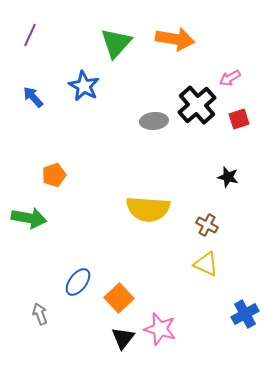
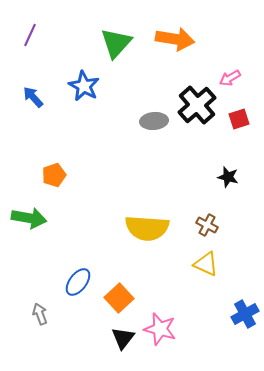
yellow semicircle: moved 1 px left, 19 px down
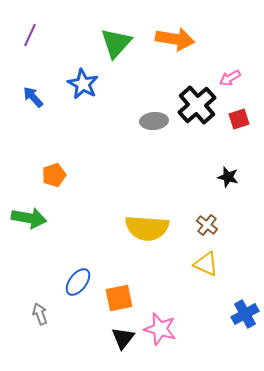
blue star: moved 1 px left, 2 px up
brown cross: rotated 10 degrees clockwise
orange square: rotated 32 degrees clockwise
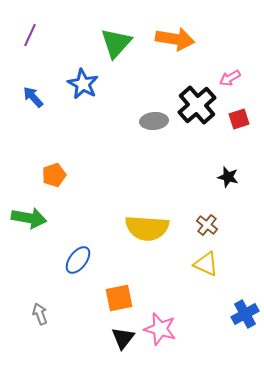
blue ellipse: moved 22 px up
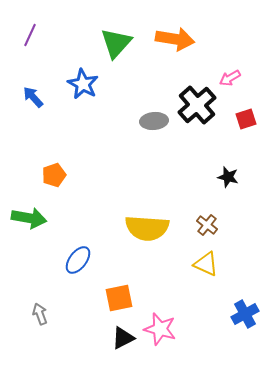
red square: moved 7 px right
black triangle: rotated 25 degrees clockwise
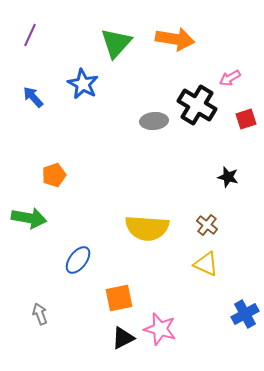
black cross: rotated 18 degrees counterclockwise
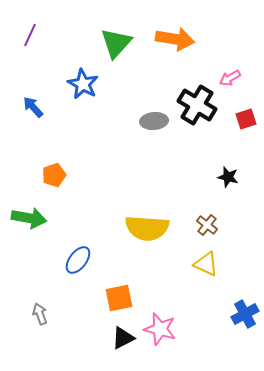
blue arrow: moved 10 px down
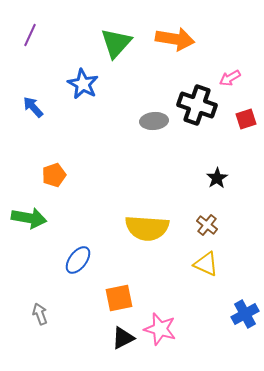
black cross: rotated 12 degrees counterclockwise
black star: moved 11 px left, 1 px down; rotated 25 degrees clockwise
